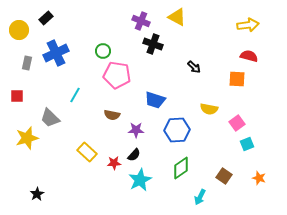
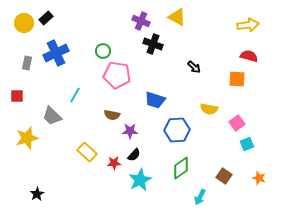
yellow circle: moved 5 px right, 7 px up
gray trapezoid: moved 2 px right, 2 px up
purple star: moved 6 px left, 1 px down
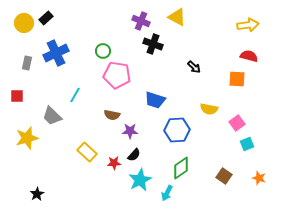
cyan arrow: moved 33 px left, 4 px up
